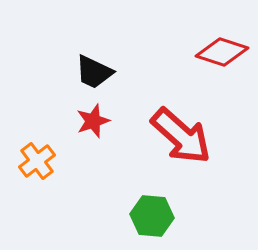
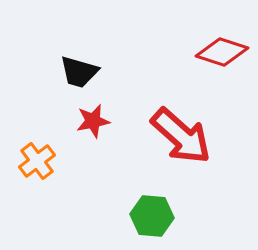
black trapezoid: moved 15 px left; rotated 9 degrees counterclockwise
red star: rotated 8 degrees clockwise
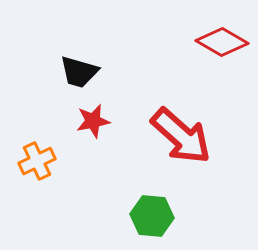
red diamond: moved 10 px up; rotated 12 degrees clockwise
orange cross: rotated 12 degrees clockwise
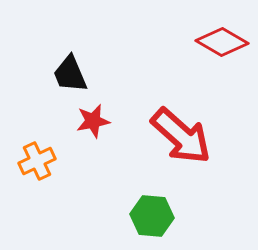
black trapezoid: moved 9 px left, 2 px down; rotated 51 degrees clockwise
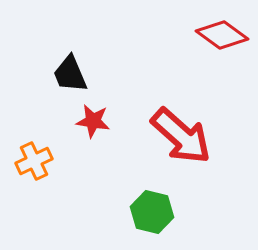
red diamond: moved 7 px up; rotated 6 degrees clockwise
red star: rotated 20 degrees clockwise
orange cross: moved 3 px left
green hexagon: moved 4 px up; rotated 9 degrees clockwise
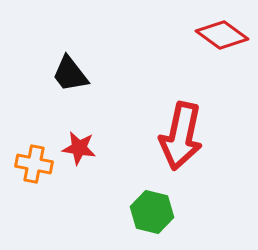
black trapezoid: rotated 15 degrees counterclockwise
red star: moved 14 px left, 27 px down
red arrow: rotated 60 degrees clockwise
orange cross: moved 3 px down; rotated 36 degrees clockwise
